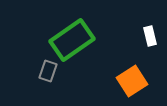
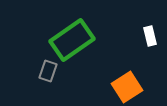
orange square: moved 5 px left, 6 px down
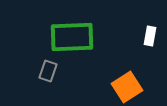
white rectangle: rotated 24 degrees clockwise
green rectangle: moved 3 px up; rotated 33 degrees clockwise
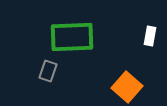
orange square: rotated 16 degrees counterclockwise
